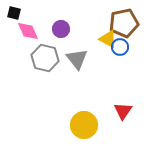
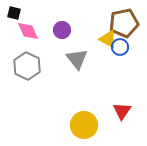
purple circle: moved 1 px right, 1 px down
gray hexagon: moved 18 px left, 8 px down; rotated 12 degrees clockwise
red triangle: moved 1 px left
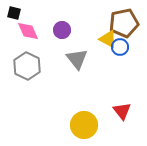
red triangle: rotated 12 degrees counterclockwise
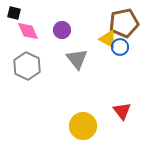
yellow circle: moved 1 px left, 1 px down
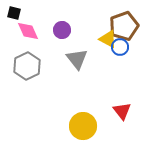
brown pentagon: moved 3 px down; rotated 8 degrees counterclockwise
gray hexagon: rotated 8 degrees clockwise
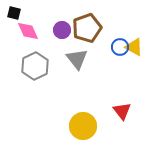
brown pentagon: moved 37 px left, 2 px down
yellow triangle: moved 26 px right, 8 px down
gray hexagon: moved 8 px right
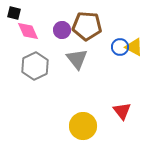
brown pentagon: moved 2 px up; rotated 24 degrees clockwise
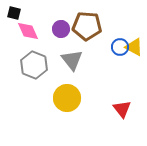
purple circle: moved 1 px left, 1 px up
gray triangle: moved 5 px left, 1 px down
gray hexagon: moved 1 px left, 1 px up; rotated 12 degrees counterclockwise
red triangle: moved 2 px up
yellow circle: moved 16 px left, 28 px up
